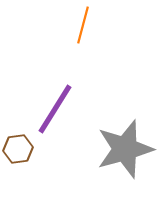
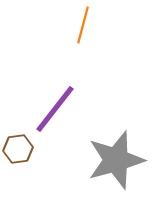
purple line: rotated 6 degrees clockwise
gray star: moved 9 px left, 11 px down
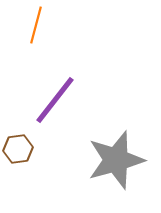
orange line: moved 47 px left
purple line: moved 9 px up
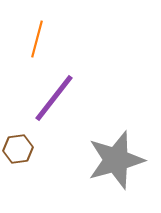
orange line: moved 1 px right, 14 px down
purple line: moved 1 px left, 2 px up
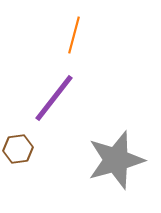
orange line: moved 37 px right, 4 px up
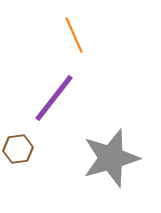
orange line: rotated 39 degrees counterclockwise
gray star: moved 5 px left, 2 px up
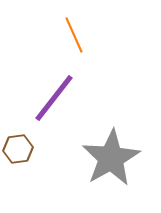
gray star: rotated 14 degrees counterclockwise
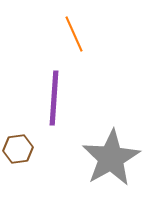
orange line: moved 1 px up
purple line: rotated 34 degrees counterclockwise
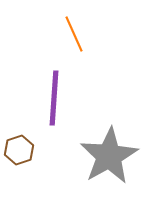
brown hexagon: moved 1 px right, 1 px down; rotated 12 degrees counterclockwise
gray star: moved 2 px left, 2 px up
